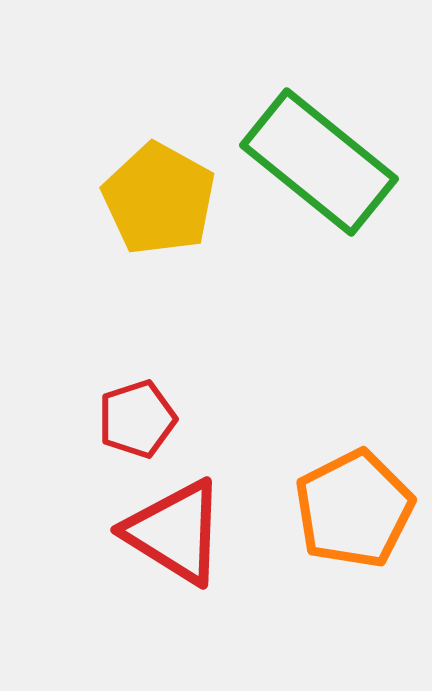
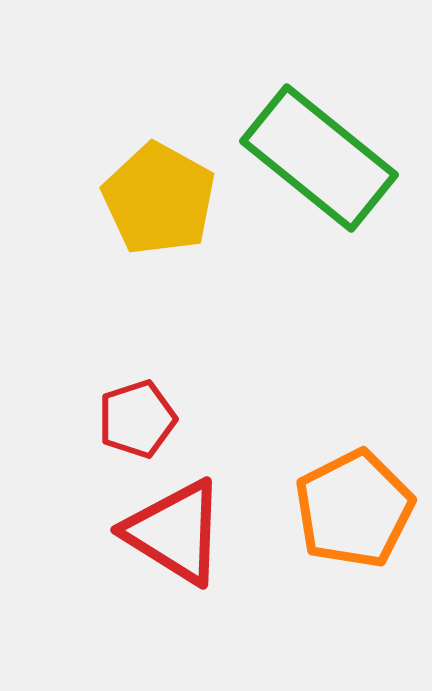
green rectangle: moved 4 px up
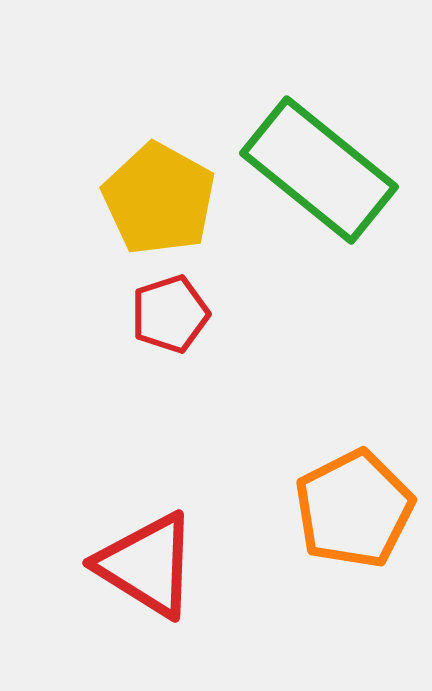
green rectangle: moved 12 px down
red pentagon: moved 33 px right, 105 px up
red triangle: moved 28 px left, 33 px down
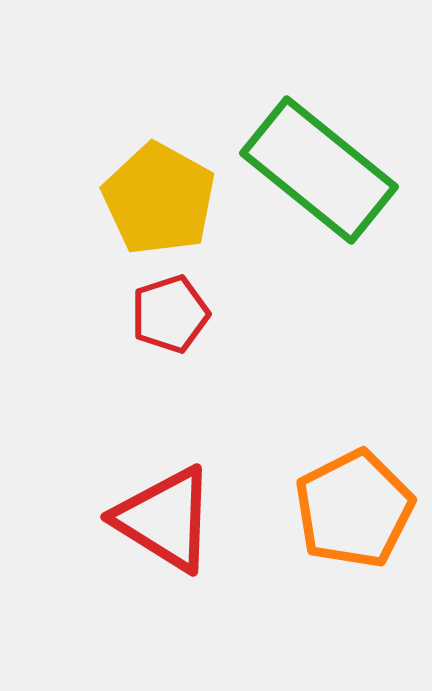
red triangle: moved 18 px right, 46 px up
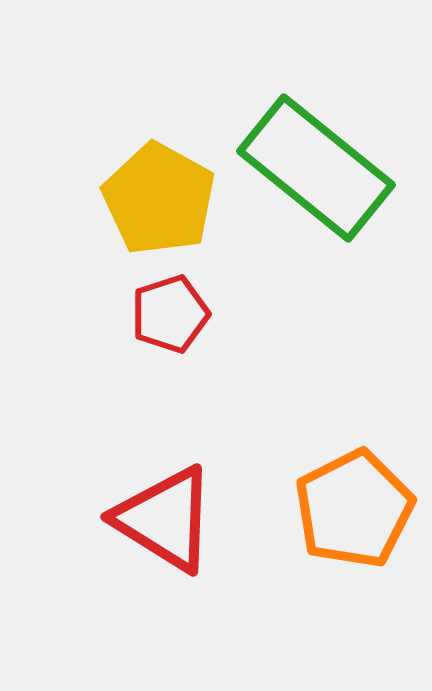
green rectangle: moved 3 px left, 2 px up
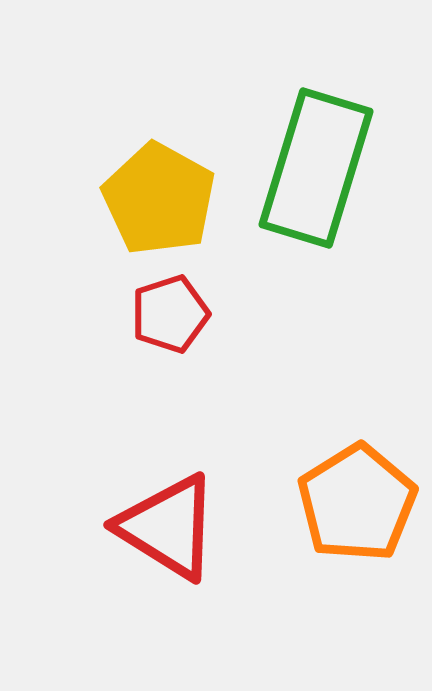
green rectangle: rotated 68 degrees clockwise
orange pentagon: moved 3 px right, 6 px up; rotated 5 degrees counterclockwise
red triangle: moved 3 px right, 8 px down
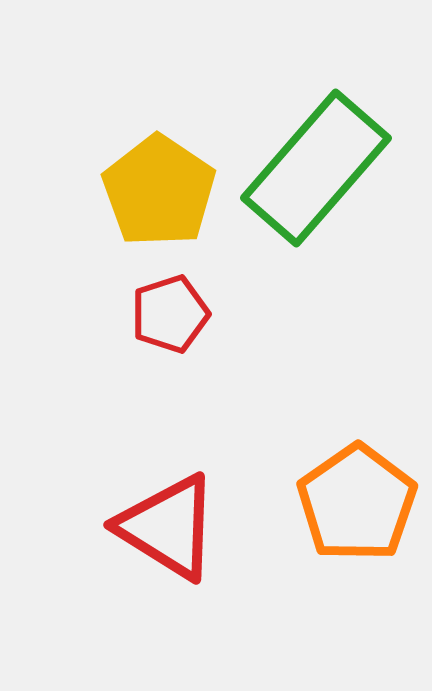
green rectangle: rotated 24 degrees clockwise
yellow pentagon: moved 8 px up; rotated 5 degrees clockwise
orange pentagon: rotated 3 degrees counterclockwise
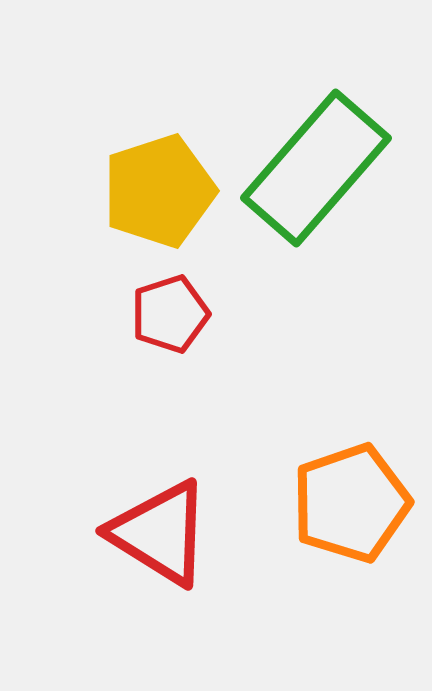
yellow pentagon: rotated 20 degrees clockwise
orange pentagon: moved 6 px left; rotated 16 degrees clockwise
red triangle: moved 8 px left, 6 px down
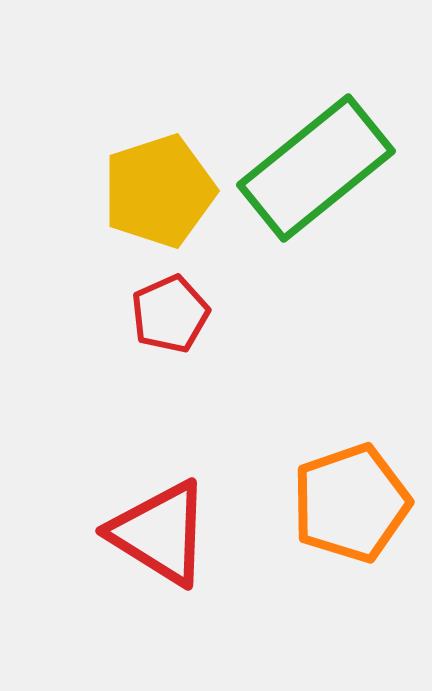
green rectangle: rotated 10 degrees clockwise
red pentagon: rotated 6 degrees counterclockwise
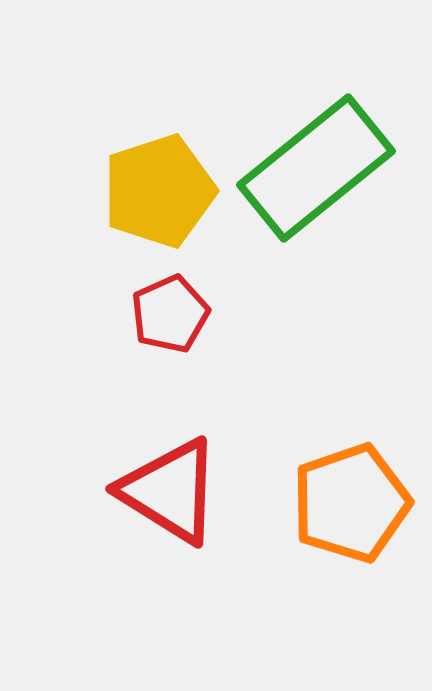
red triangle: moved 10 px right, 42 px up
